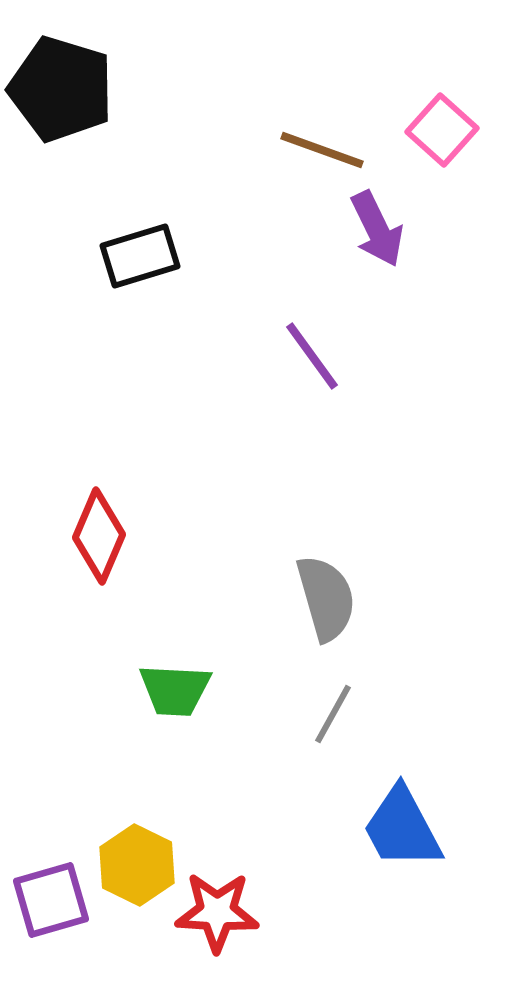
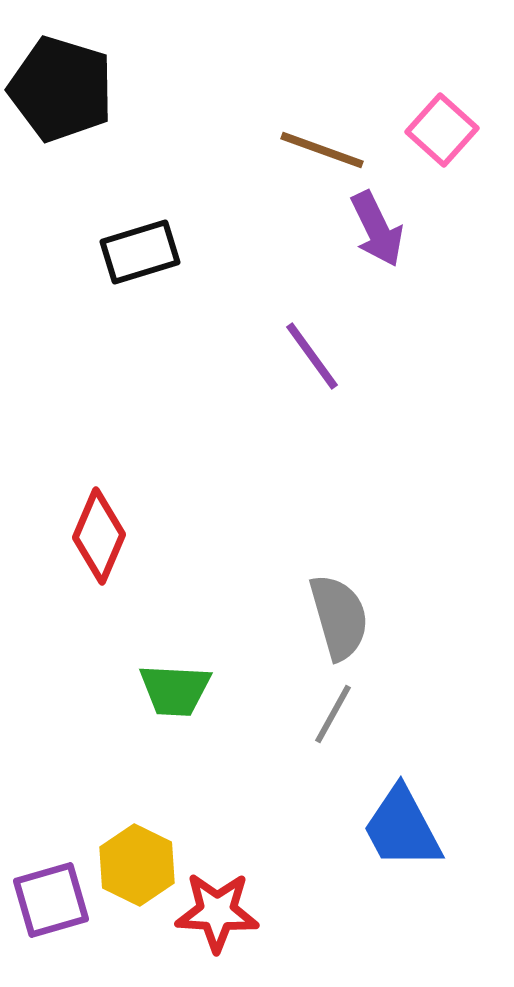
black rectangle: moved 4 px up
gray semicircle: moved 13 px right, 19 px down
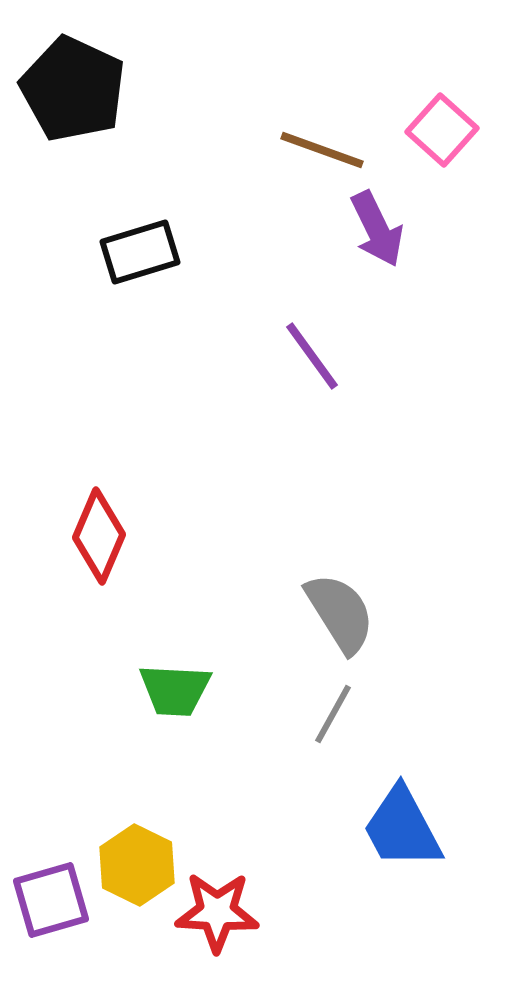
black pentagon: moved 12 px right; rotated 8 degrees clockwise
gray semicircle: moved 1 px right, 4 px up; rotated 16 degrees counterclockwise
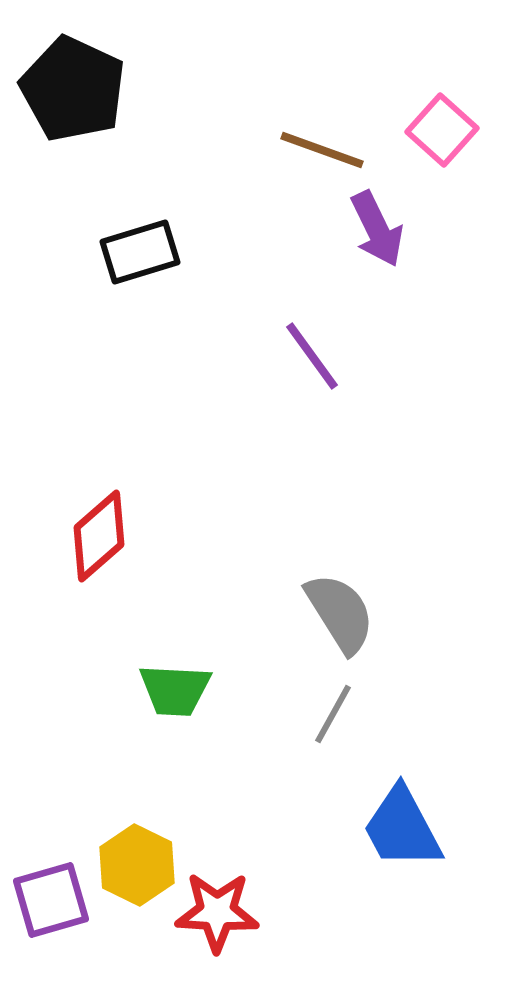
red diamond: rotated 26 degrees clockwise
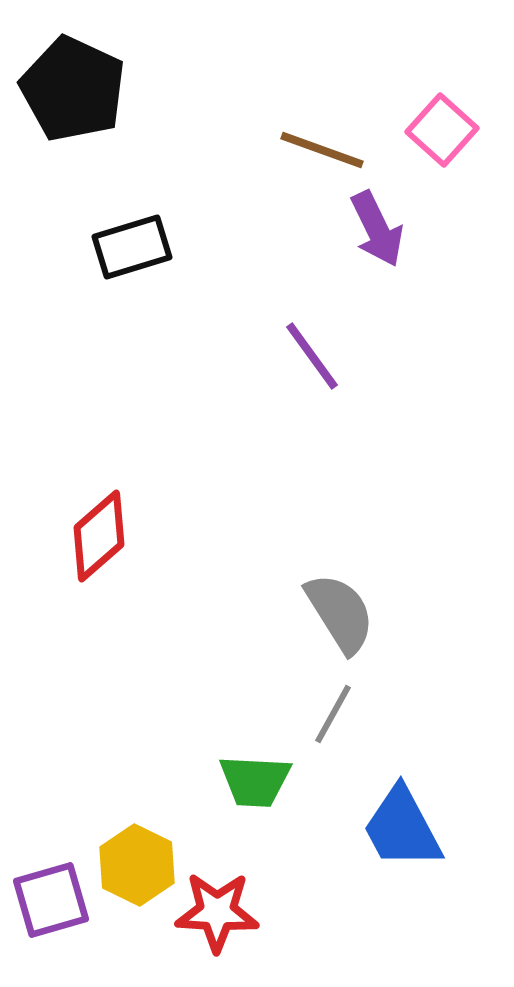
black rectangle: moved 8 px left, 5 px up
green trapezoid: moved 80 px right, 91 px down
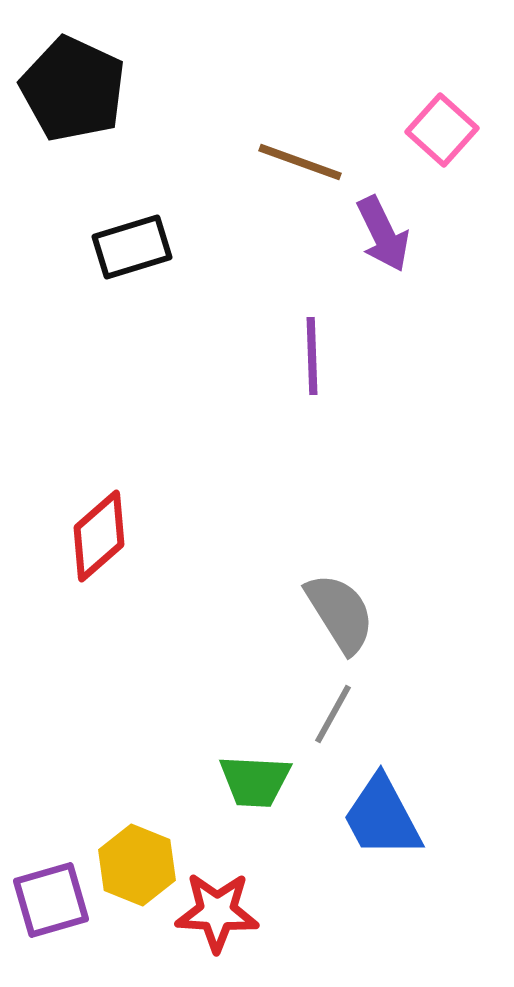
brown line: moved 22 px left, 12 px down
purple arrow: moved 6 px right, 5 px down
purple line: rotated 34 degrees clockwise
blue trapezoid: moved 20 px left, 11 px up
yellow hexagon: rotated 4 degrees counterclockwise
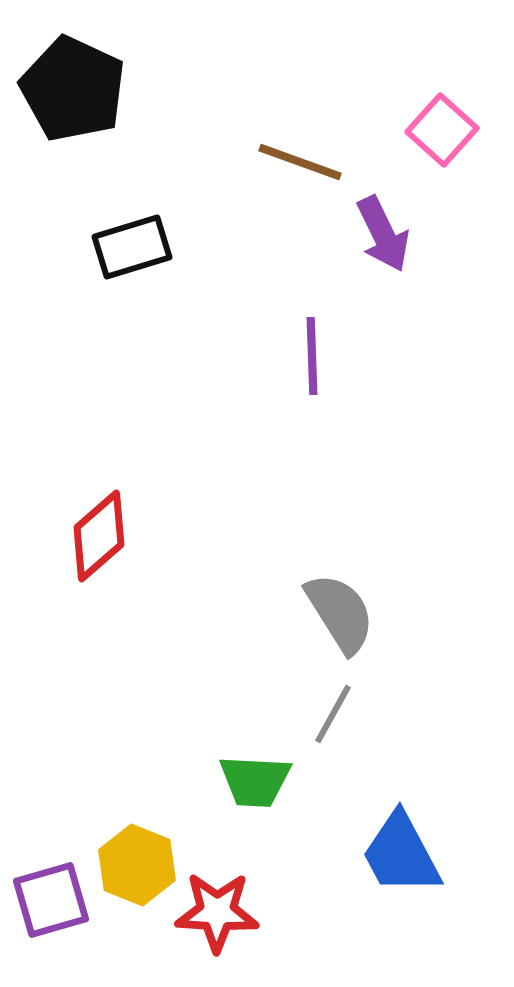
blue trapezoid: moved 19 px right, 37 px down
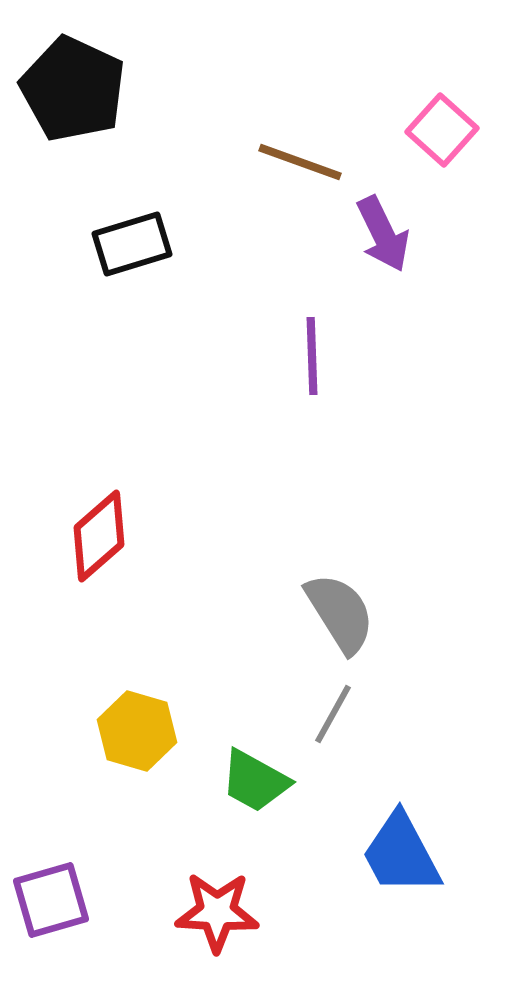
black rectangle: moved 3 px up
green trapezoid: rotated 26 degrees clockwise
yellow hexagon: moved 134 px up; rotated 6 degrees counterclockwise
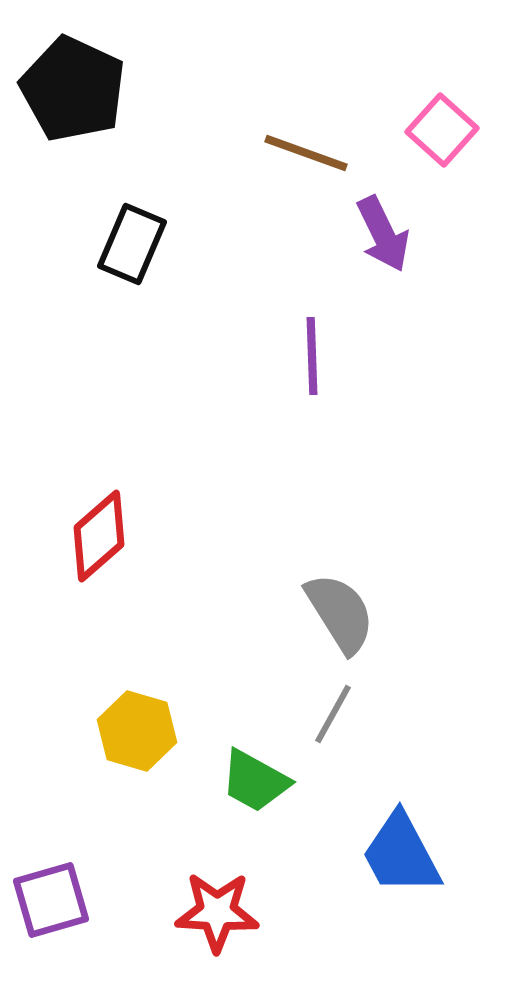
brown line: moved 6 px right, 9 px up
black rectangle: rotated 50 degrees counterclockwise
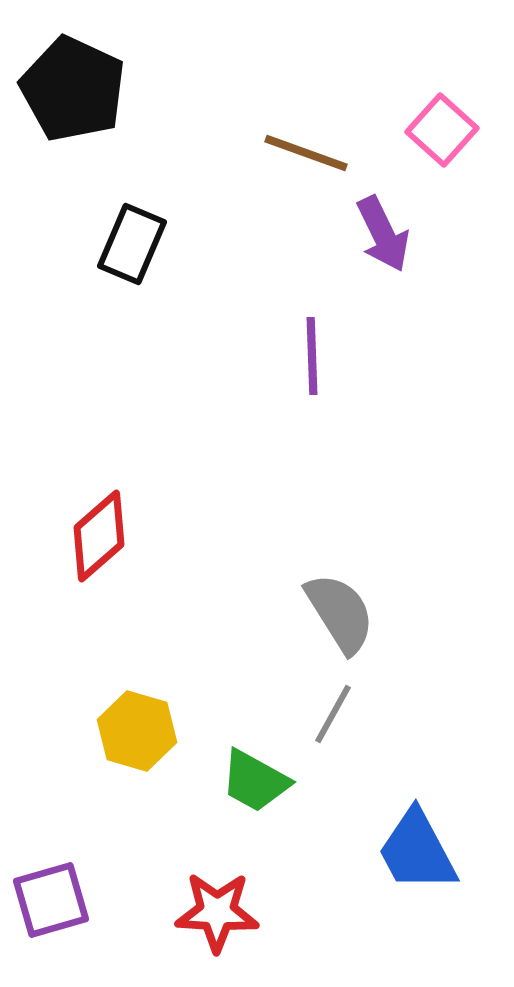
blue trapezoid: moved 16 px right, 3 px up
